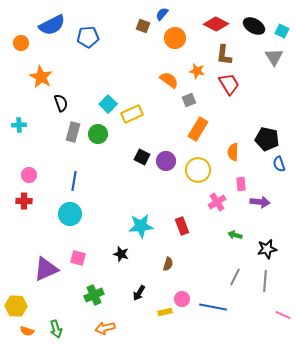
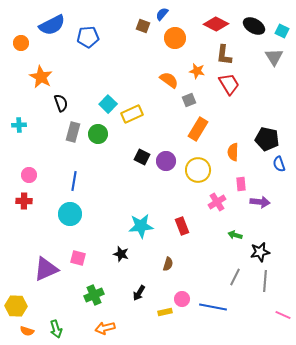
black star at (267, 249): moved 7 px left, 3 px down
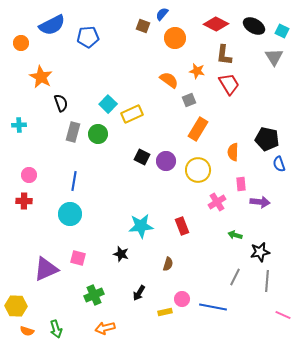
gray line at (265, 281): moved 2 px right
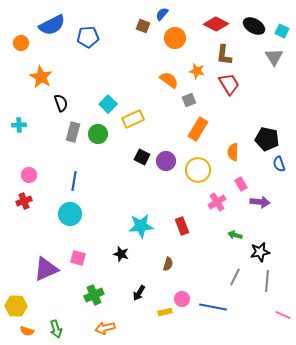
yellow rectangle at (132, 114): moved 1 px right, 5 px down
pink rectangle at (241, 184): rotated 24 degrees counterclockwise
red cross at (24, 201): rotated 21 degrees counterclockwise
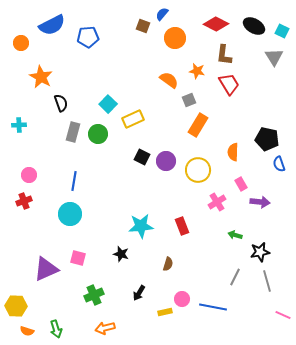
orange rectangle at (198, 129): moved 4 px up
gray line at (267, 281): rotated 20 degrees counterclockwise
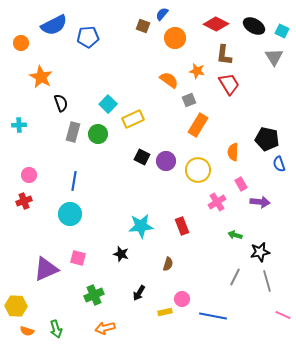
blue semicircle at (52, 25): moved 2 px right
blue line at (213, 307): moved 9 px down
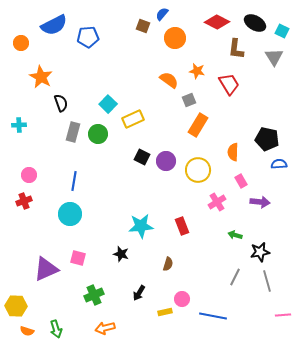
red diamond at (216, 24): moved 1 px right, 2 px up
black ellipse at (254, 26): moved 1 px right, 3 px up
brown L-shape at (224, 55): moved 12 px right, 6 px up
blue semicircle at (279, 164): rotated 105 degrees clockwise
pink rectangle at (241, 184): moved 3 px up
pink line at (283, 315): rotated 28 degrees counterclockwise
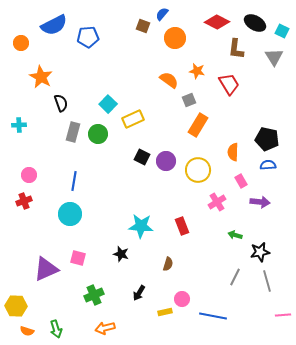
blue semicircle at (279, 164): moved 11 px left, 1 px down
cyan star at (141, 226): rotated 10 degrees clockwise
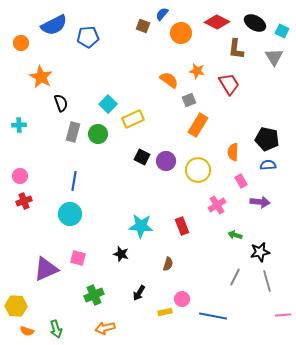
orange circle at (175, 38): moved 6 px right, 5 px up
pink circle at (29, 175): moved 9 px left, 1 px down
pink cross at (217, 202): moved 3 px down
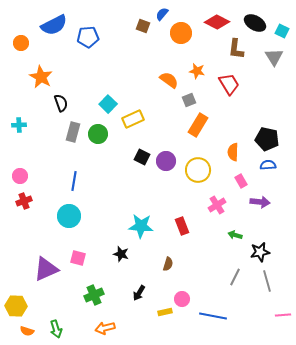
cyan circle at (70, 214): moved 1 px left, 2 px down
